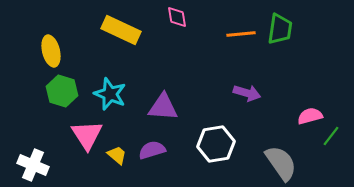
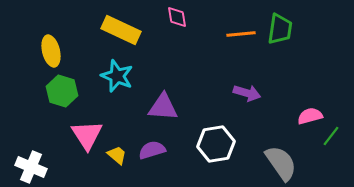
cyan star: moved 7 px right, 18 px up
white cross: moved 2 px left, 2 px down
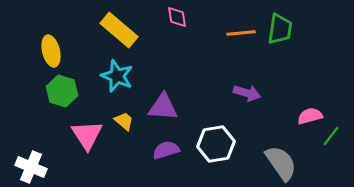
yellow rectangle: moved 2 px left; rotated 15 degrees clockwise
orange line: moved 1 px up
purple semicircle: moved 14 px right
yellow trapezoid: moved 7 px right, 34 px up
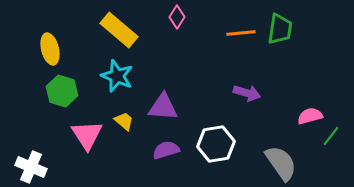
pink diamond: rotated 40 degrees clockwise
yellow ellipse: moved 1 px left, 2 px up
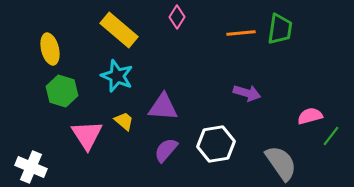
purple semicircle: rotated 32 degrees counterclockwise
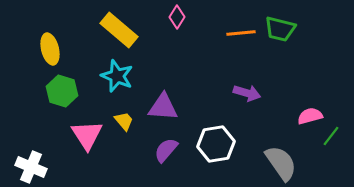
green trapezoid: rotated 96 degrees clockwise
yellow trapezoid: rotated 10 degrees clockwise
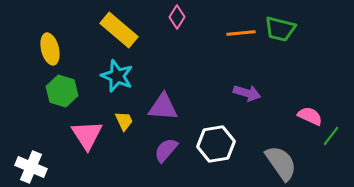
pink semicircle: rotated 40 degrees clockwise
yellow trapezoid: rotated 15 degrees clockwise
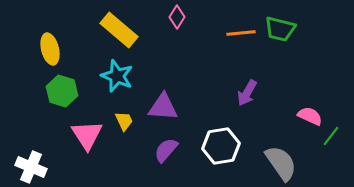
purple arrow: rotated 104 degrees clockwise
white hexagon: moved 5 px right, 2 px down
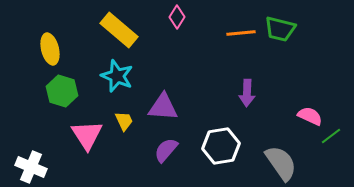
purple arrow: rotated 28 degrees counterclockwise
green line: rotated 15 degrees clockwise
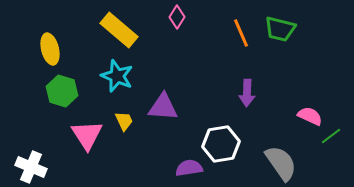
orange line: rotated 72 degrees clockwise
white hexagon: moved 2 px up
purple semicircle: moved 23 px right, 18 px down; rotated 40 degrees clockwise
